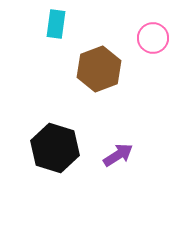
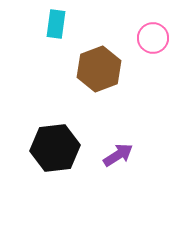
black hexagon: rotated 24 degrees counterclockwise
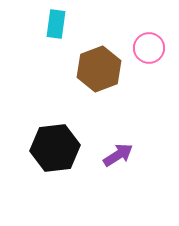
pink circle: moved 4 px left, 10 px down
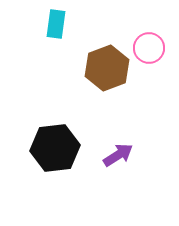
brown hexagon: moved 8 px right, 1 px up
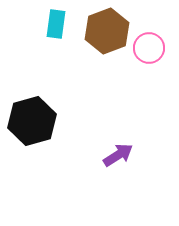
brown hexagon: moved 37 px up
black hexagon: moved 23 px left, 27 px up; rotated 9 degrees counterclockwise
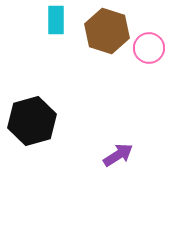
cyan rectangle: moved 4 px up; rotated 8 degrees counterclockwise
brown hexagon: rotated 21 degrees counterclockwise
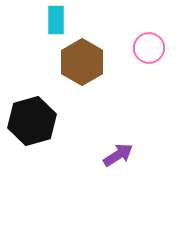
brown hexagon: moved 25 px left, 31 px down; rotated 12 degrees clockwise
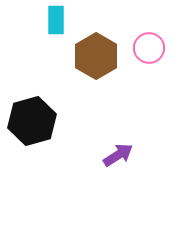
brown hexagon: moved 14 px right, 6 px up
